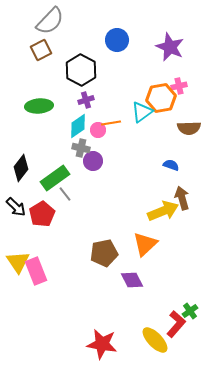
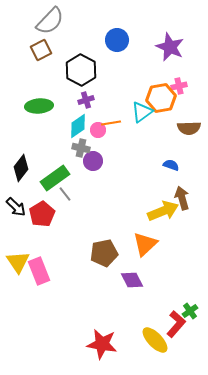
pink rectangle: moved 3 px right
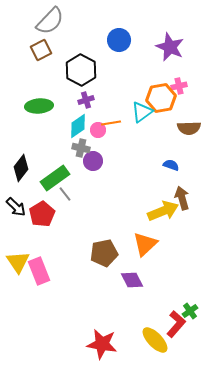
blue circle: moved 2 px right
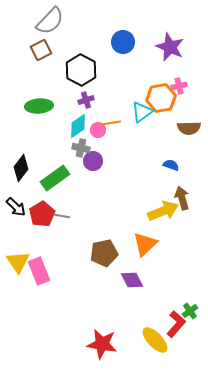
blue circle: moved 4 px right, 2 px down
gray line: moved 3 px left, 22 px down; rotated 42 degrees counterclockwise
